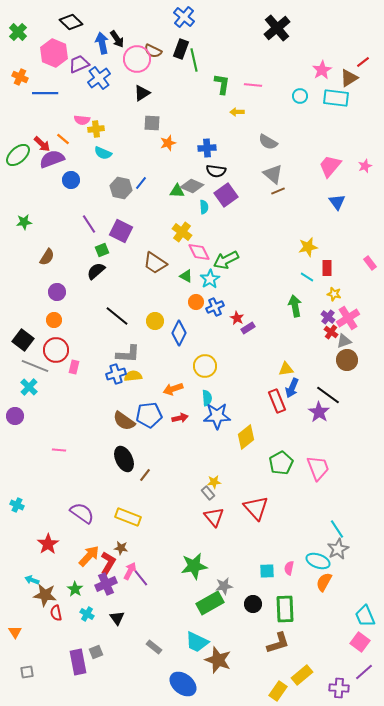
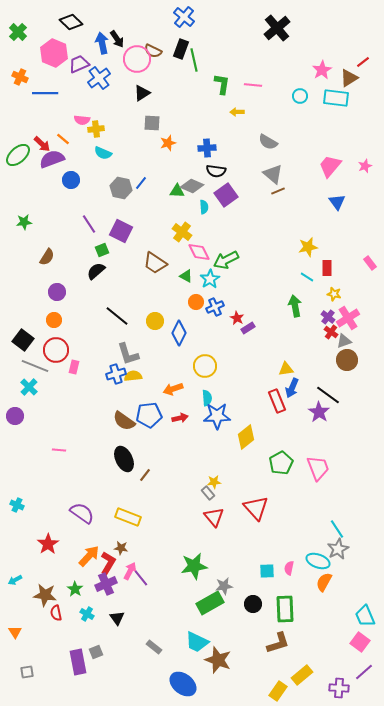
gray L-shape at (128, 354): rotated 70 degrees clockwise
cyan arrow at (32, 580): moved 17 px left; rotated 48 degrees counterclockwise
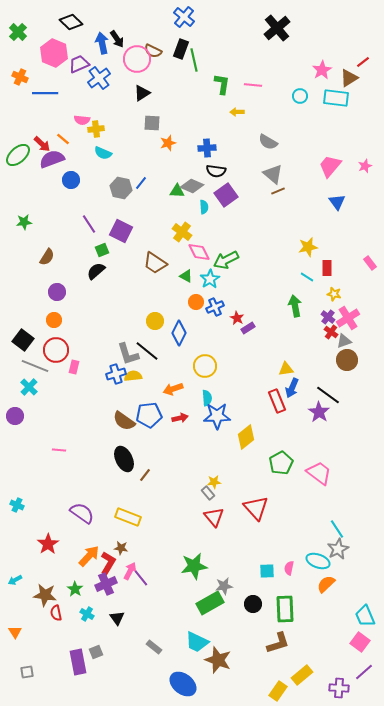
black line at (117, 316): moved 30 px right, 35 px down
pink trapezoid at (318, 468): moved 1 px right, 5 px down; rotated 32 degrees counterclockwise
orange semicircle at (324, 582): moved 2 px right, 2 px down; rotated 18 degrees clockwise
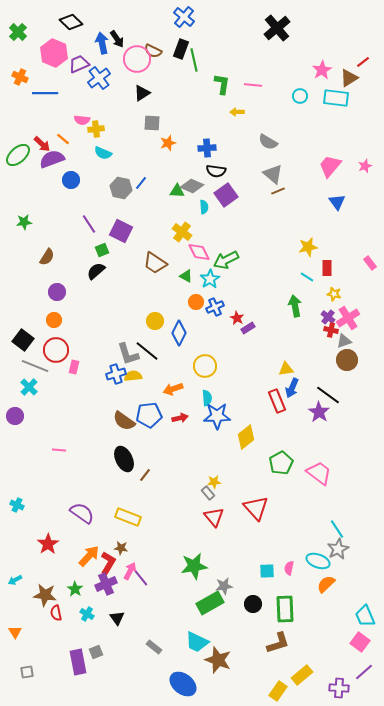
red cross at (331, 332): moved 2 px up; rotated 24 degrees counterclockwise
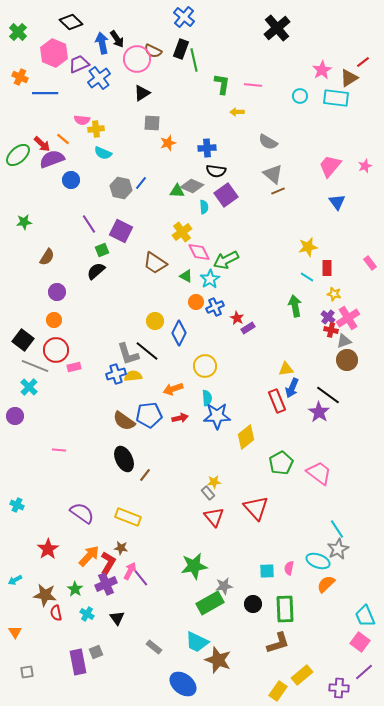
yellow cross at (182, 232): rotated 18 degrees clockwise
pink rectangle at (74, 367): rotated 64 degrees clockwise
red star at (48, 544): moved 5 px down
